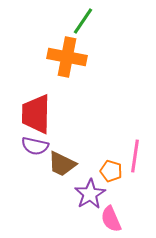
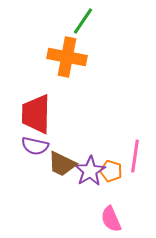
purple star: moved 23 px up
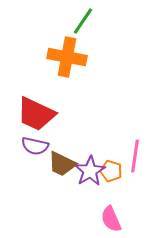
red trapezoid: rotated 66 degrees counterclockwise
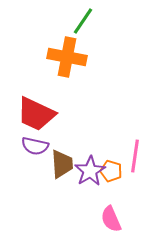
brown trapezoid: rotated 120 degrees counterclockwise
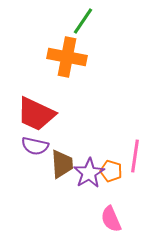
purple star: moved 1 px left, 2 px down
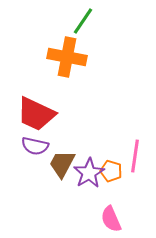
brown trapezoid: rotated 148 degrees counterclockwise
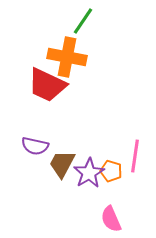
red trapezoid: moved 11 px right, 29 px up
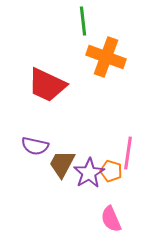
green line: rotated 40 degrees counterclockwise
orange cross: moved 39 px right; rotated 9 degrees clockwise
pink line: moved 7 px left, 3 px up
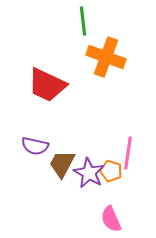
purple star: rotated 12 degrees counterclockwise
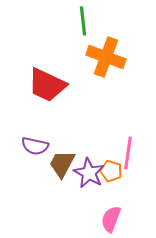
pink semicircle: rotated 44 degrees clockwise
